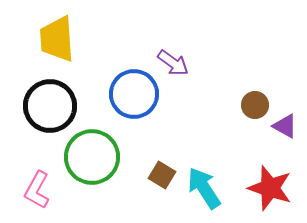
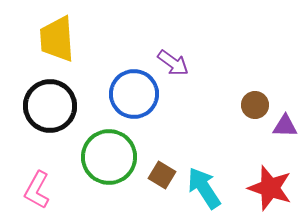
purple triangle: rotated 28 degrees counterclockwise
green circle: moved 17 px right
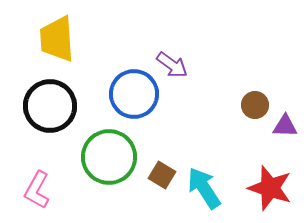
purple arrow: moved 1 px left, 2 px down
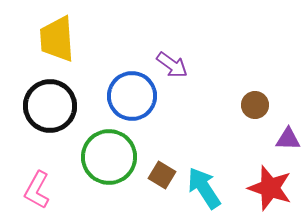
blue circle: moved 2 px left, 2 px down
purple triangle: moved 3 px right, 13 px down
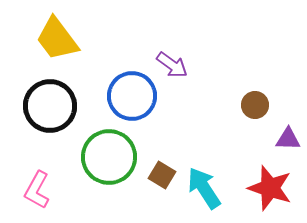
yellow trapezoid: rotated 33 degrees counterclockwise
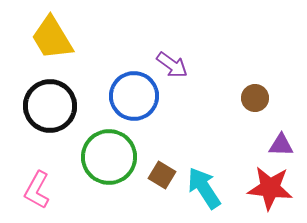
yellow trapezoid: moved 5 px left, 1 px up; rotated 6 degrees clockwise
blue circle: moved 2 px right
brown circle: moved 7 px up
purple triangle: moved 7 px left, 6 px down
red star: rotated 12 degrees counterclockwise
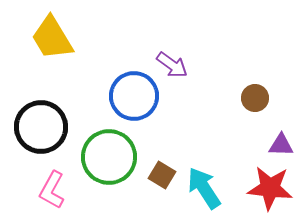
black circle: moved 9 px left, 21 px down
pink L-shape: moved 15 px right
